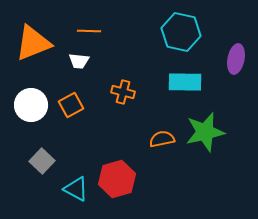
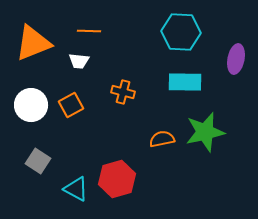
cyan hexagon: rotated 9 degrees counterclockwise
gray square: moved 4 px left; rotated 10 degrees counterclockwise
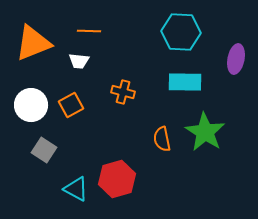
green star: rotated 27 degrees counterclockwise
orange semicircle: rotated 90 degrees counterclockwise
gray square: moved 6 px right, 11 px up
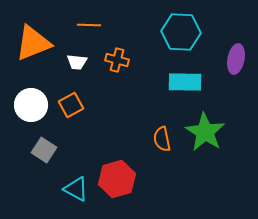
orange line: moved 6 px up
white trapezoid: moved 2 px left, 1 px down
orange cross: moved 6 px left, 32 px up
